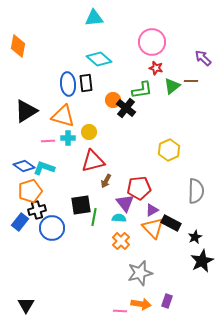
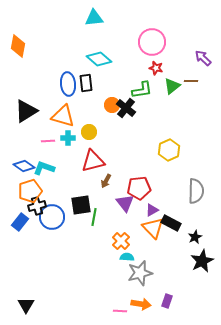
orange circle at (113, 100): moved 1 px left, 5 px down
black cross at (37, 210): moved 4 px up
cyan semicircle at (119, 218): moved 8 px right, 39 px down
blue circle at (52, 228): moved 11 px up
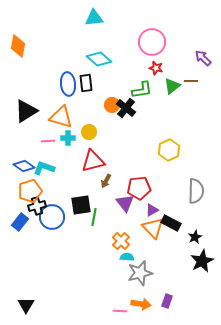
orange triangle at (63, 116): moved 2 px left, 1 px down
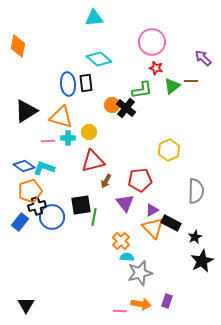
red pentagon at (139, 188): moved 1 px right, 8 px up
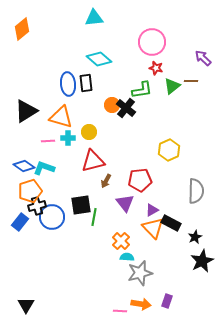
orange diamond at (18, 46): moved 4 px right, 17 px up; rotated 40 degrees clockwise
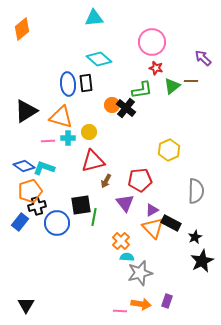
blue circle at (52, 217): moved 5 px right, 6 px down
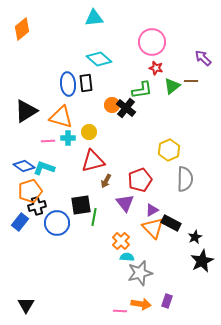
red pentagon at (140, 180): rotated 15 degrees counterclockwise
gray semicircle at (196, 191): moved 11 px left, 12 px up
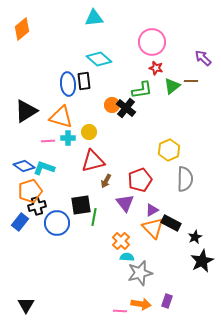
black rectangle at (86, 83): moved 2 px left, 2 px up
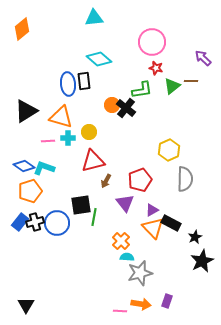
black cross at (37, 206): moved 2 px left, 16 px down
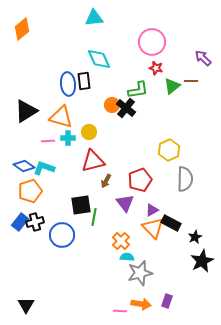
cyan diamond at (99, 59): rotated 25 degrees clockwise
green L-shape at (142, 90): moved 4 px left
blue circle at (57, 223): moved 5 px right, 12 px down
